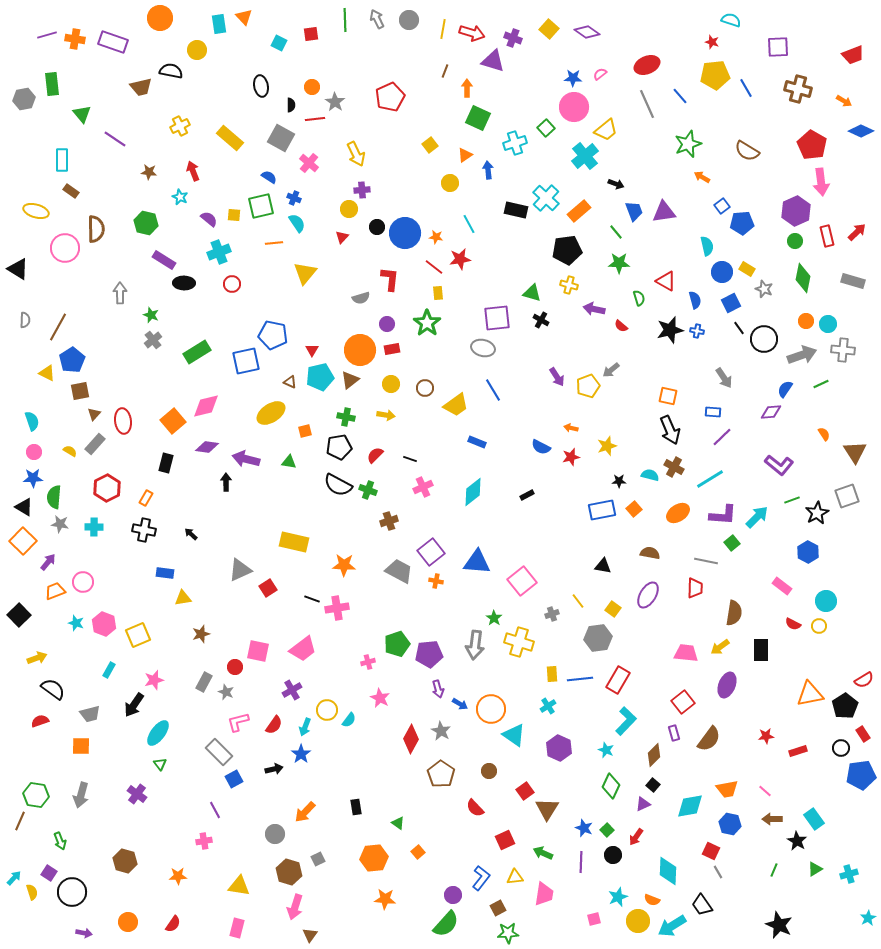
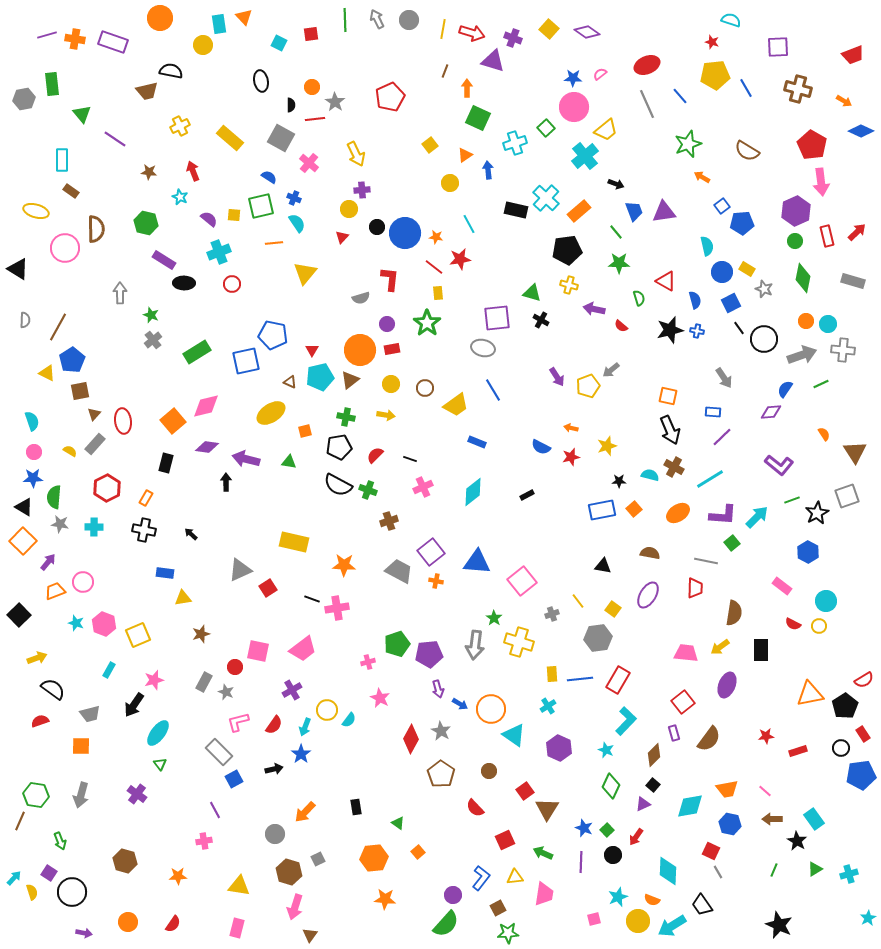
yellow circle at (197, 50): moved 6 px right, 5 px up
black ellipse at (261, 86): moved 5 px up
brown trapezoid at (141, 87): moved 6 px right, 4 px down
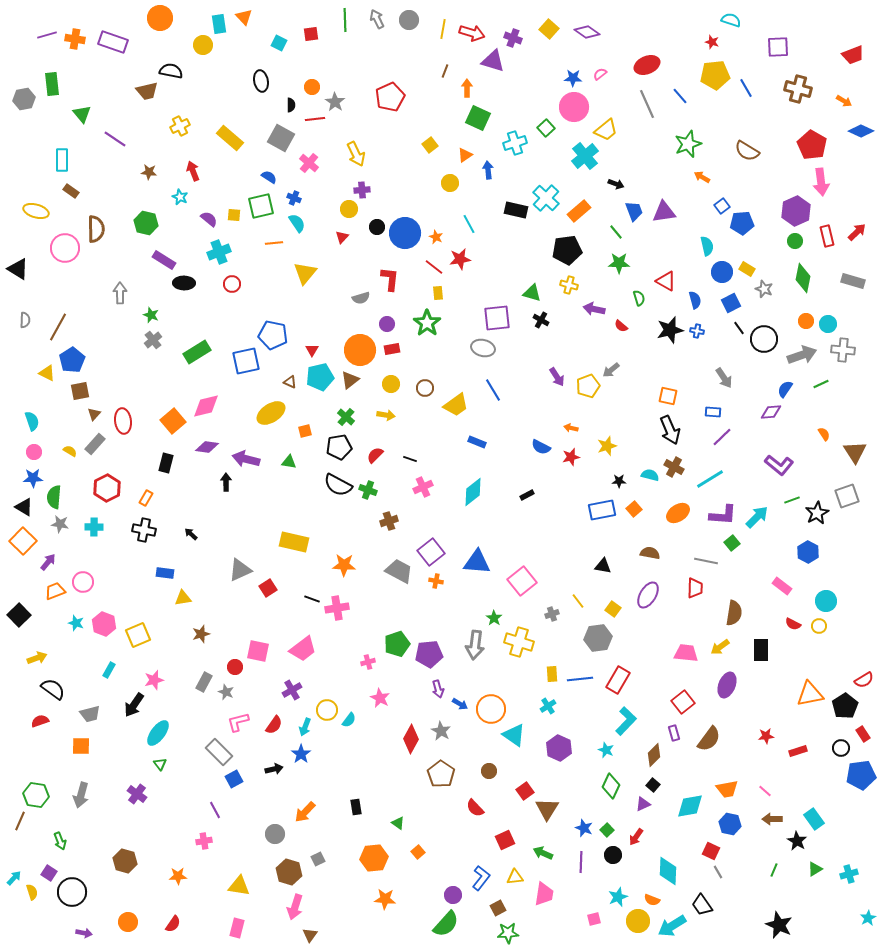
orange star at (436, 237): rotated 16 degrees clockwise
green cross at (346, 417): rotated 30 degrees clockwise
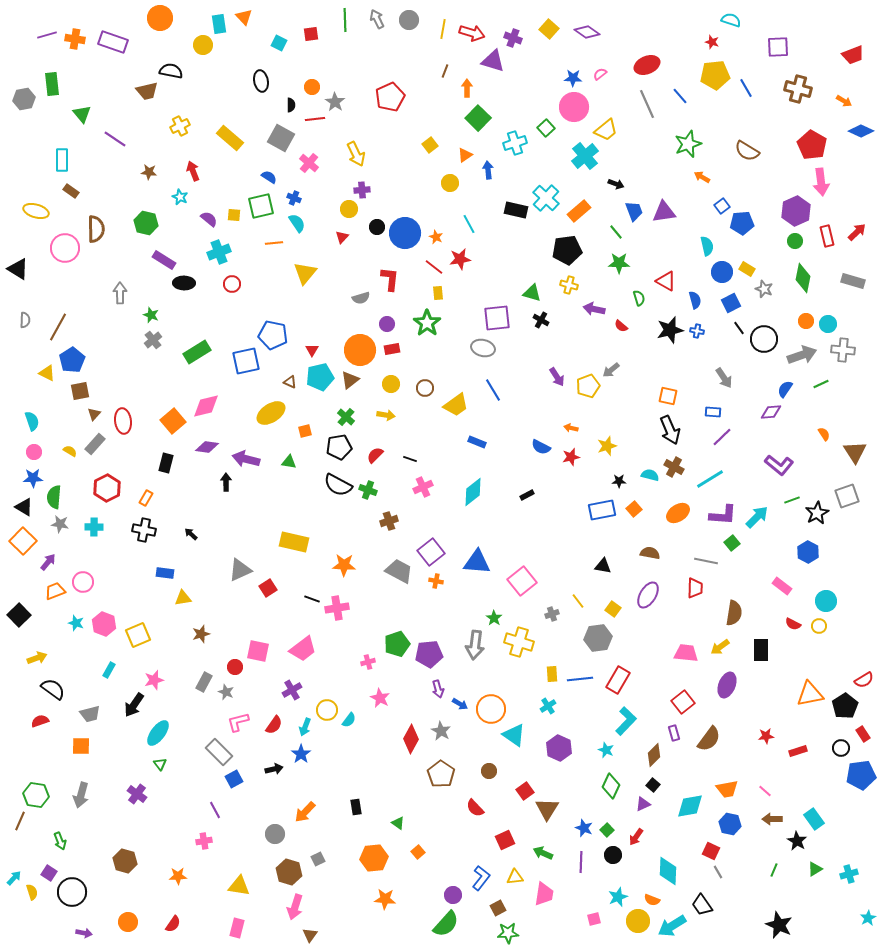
green square at (478, 118): rotated 20 degrees clockwise
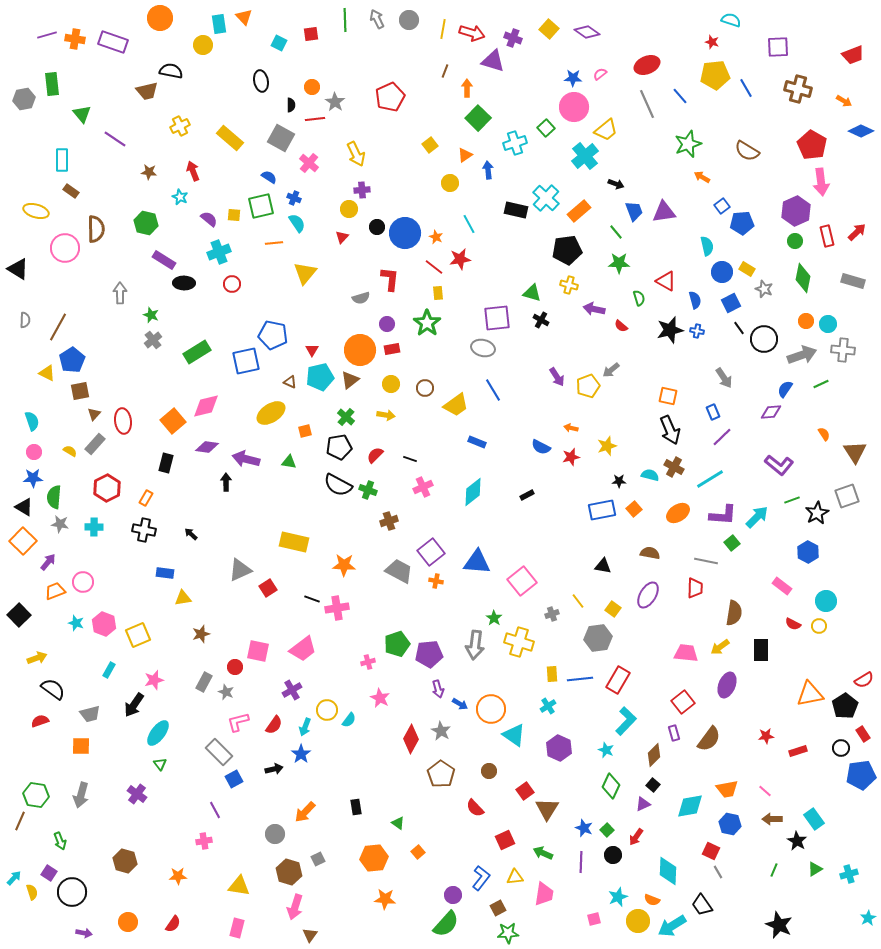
blue rectangle at (713, 412): rotated 63 degrees clockwise
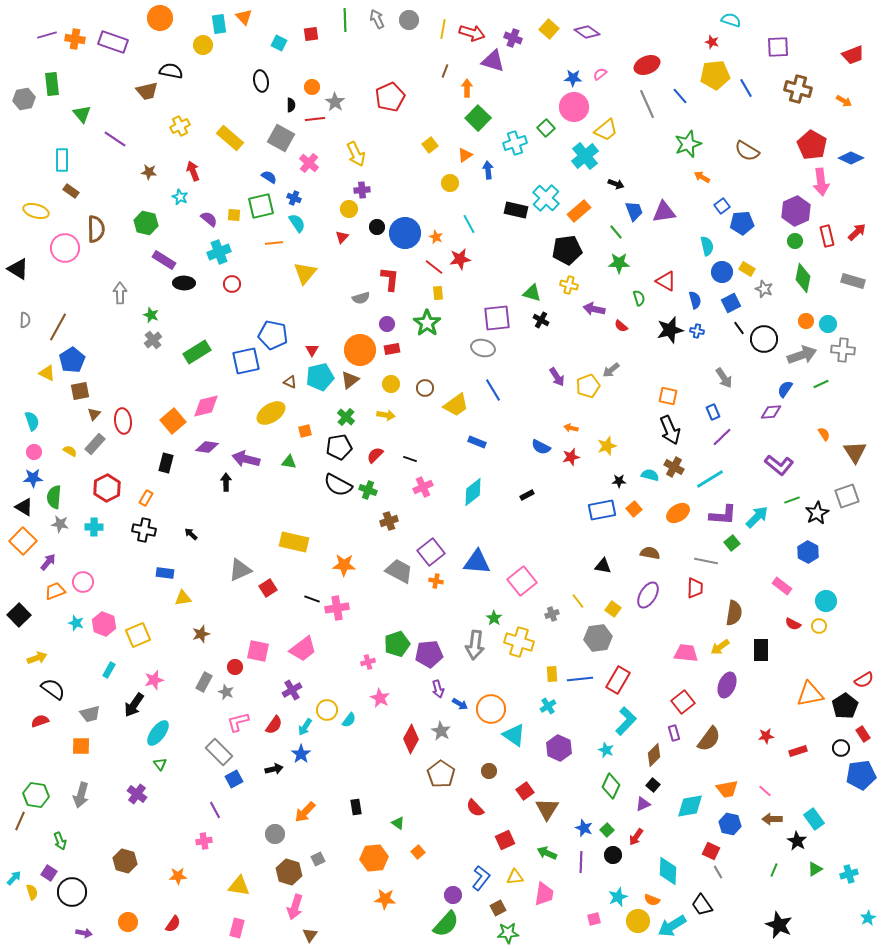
blue diamond at (861, 131): moved 10 px left, 27 px down
cyan arrow at (305, 727): rotated 12 degrees clockwise
green arrow at (543, 853): moved 4 px right
